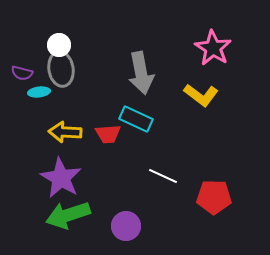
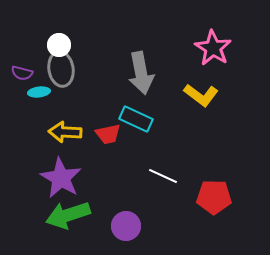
red trapezoid: rotated 8 degrees counterclockwise
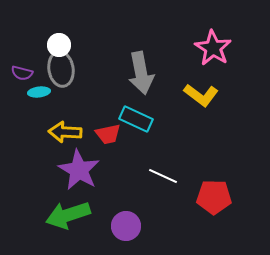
purple star: moved 18 px right, 8 px up
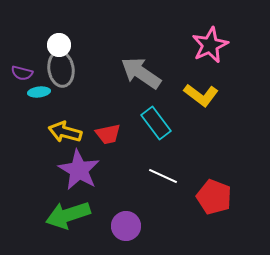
pink star: moved 3 px left, 3 px up; rotated 15 degrees clockwise
gray arrow: rotated 135 degrees clockwise
cyan rectangle: moved 20 px right, 4 px down; rotated 28 degrees clockwise
yellow arrow: rotated 12 degrees clockwise
red pentagon: rotated 20 degrees clockwise
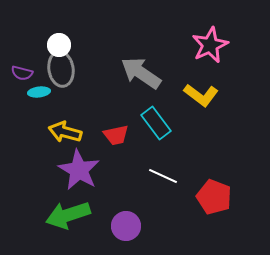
red trapezoid: moved 8 px right, 1 px down
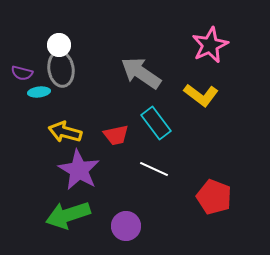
white line: moved 9 px left, 7 px up
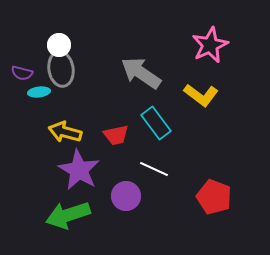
purple circle: moved 30 px up
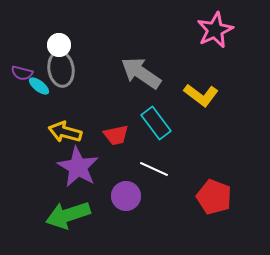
pink star: moved 5 px right, 15 px up
cyan ellipse: moved 6 px up; rotated 45 degrees clockwise
purple star: moved 1 px left, 3 px up
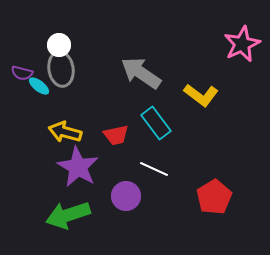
pink star: moved 27 px right, 14 px down
red pentagon: rotated 20 degrees clockwise
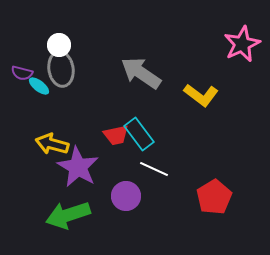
cyan rectangle: moved 17 px left, 11 px down
yellow arrow: moved 13 px left, 12 px down
